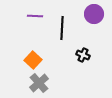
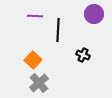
black line: moved 4 px left, 2 px down
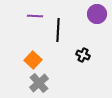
purple circle: moved 3 px right
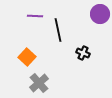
purple circle: moved 3 px right
black line: rotated 15 degrees counterclockwise
black cross: moved 2 px up
orange square: moved 6 px left, 3 px up
